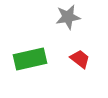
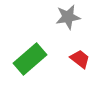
green rectangle: rotated 28 degrees counterclockwise
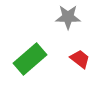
gray star: rotated 10 degrees clockwise
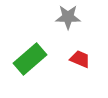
red trapezoid: rotated 15 degrees counterclockwise
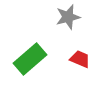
gray star: rotated 15 degrees counterclockwise
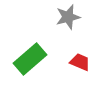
red trapezoid: moved 3 px down
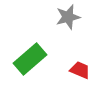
red trapezoid: moved 8 px down
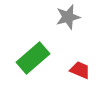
green rectangle: moved 3 px right, 1 px up
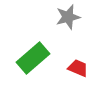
red trapezoid: moved 2 px left, 2 px up
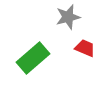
red trapezoid: moved 7 px right, 20 px up
